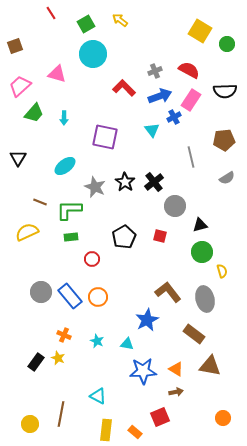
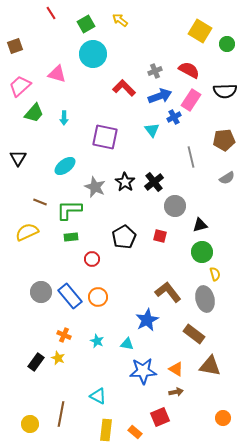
yellow semicircle at (222, 271): moved 7 px left, 3 px down
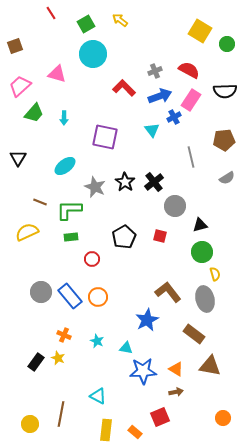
cyan triangle at (127, 344): moved 1 px left, 4 px down
